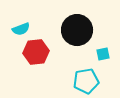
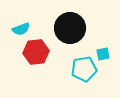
black circle: moved 7 px left, 2 px up
cyan pentagon: moved 2 px left, 12 px up
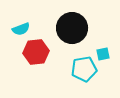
black circle: moved 2 px right
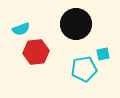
black circle: moved 4 px right, 4 px up
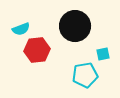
black circle: moved 1 px left, 2 px down
red hexagon: moved 1 px right, 2 px up
cyan pentagon: moved 1 px right, 6 px down
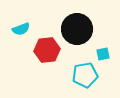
black circle: moved 2 px right, 3 px down
red hexagon: moved 10 px right
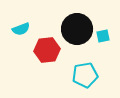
cyan square: moved 18 px up
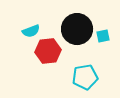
cyan semicircle: moved 10 px right, 2 px down
red hexagon: moved 1 px right, 1 px down
cyan pentagon: moved 2 px down
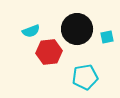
cyan square: moved 4 px right, 1 px down
red hexagon: moved 1 px right, 1 px down
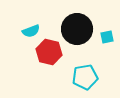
red hexagon: rotated 20 degrees clockwise
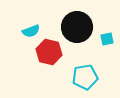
black circle: moved 2 px up
cyan square: moved 2 px down
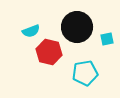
cyan pentagon: moved 4 px up
